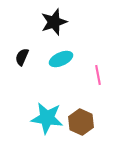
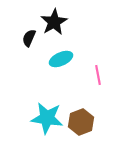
black star: rotated 12 degrees counterclockwise
black semicircle: moved 7 px right, 19 px up
brown hexagon: rotated 15 degrees clockwise
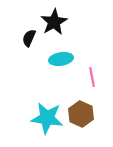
cyan ellipse: rotated 15 degrees clockwise
pink line: moved 6 px left, 2 px down
brown hexagon: moved 8 px up; rotated 15 degrees counterclockwise
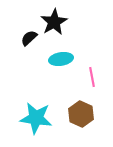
black semicircle: rotated 24 degrees clockwise
cyan star: moved 11 px left
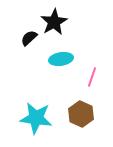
pink line: rotated 30 degrees clockwise
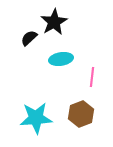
pink line: rotated 12 degrees counterclockwise
brown hexagon: rotated 15 degrees clockwise
cyan star: rotated 12 degrees counterclockwise
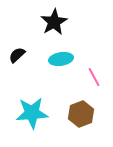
black semicircle: moved 12 px left, 17 px down
pink line: moved 2 px right; rotated 36 degrees counterclockwise
cyan star: moved 4 px left, 5 px up
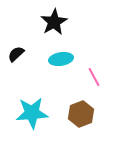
black semicircle: moved 1 px left, 1 px up
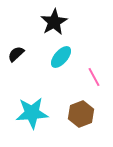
cyan ellipse: moved 2 px up; rotated 40 degrees counterclockwise
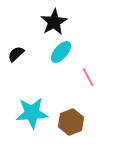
cyan ellipse: moved 5 px up
pink line: moved 6 px left
brown hexagon: moved 10 px left, 8 px down
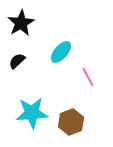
black star: moved 33 px left, 1 px down
black semicircle: moved 1 px right, 7 px down
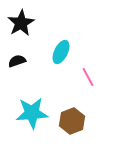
cyan ellipse: rotated 15 degrees counterclockwise
black semicircle: rotated 24 degrees clockwise
brown hexagon: moved 1 px right, 1 px up
